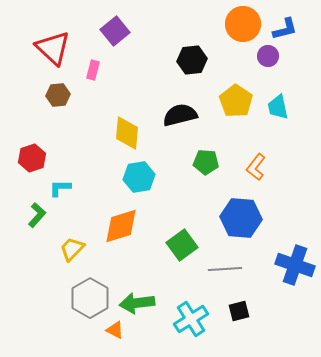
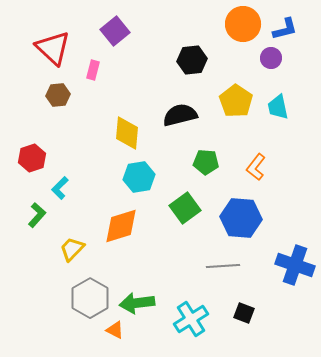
purple circle: moved 3 px right, 2 px down
cyan L-shape: rotated 45 degrees counterclockwise
green square: moved 3 px right, 37 px up
gray line: moved 2 px left, 3 px up
black square: moved 5 px right, 2 px down; rotated 35 degrees clockwise
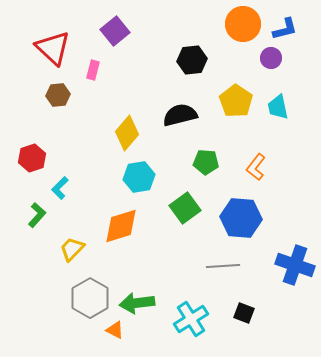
yellow diamond: rotated 36 degrees clockwise
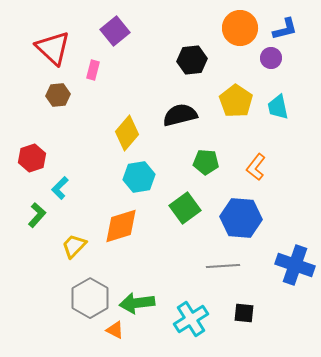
orange circle: moved 3 px left, 4 px down
yellow trapezoid: moved 2 px right, 3 px up
black square: rotated 15 degrees counterclockwise
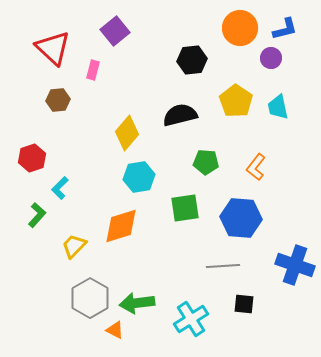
brown hexagon: moved 5 px down
green square: rotated 28 degrees clockwise
black square: moved 9 px up
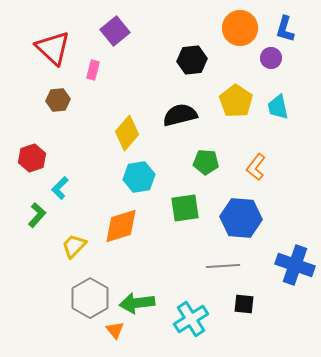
blue L-shape: rotated 120 degrees clockwise
orange triangle: rotated 24 degrees clockwise
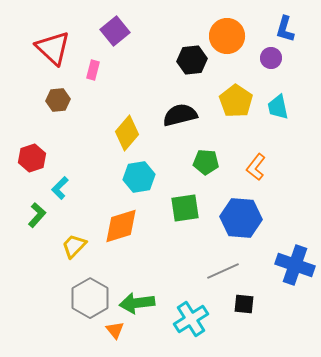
orange circle: moved 13 px left, 8 px down
gray line: moved 5 px down; rotated 20 degrees counterclockwise
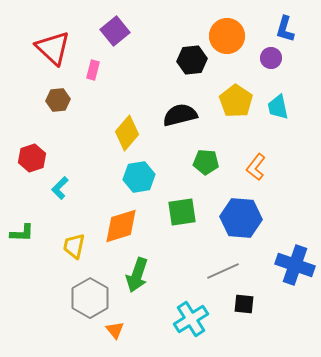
green square: moved 3 px left, 4 px down
green L-shape: moved 15 px left, 18 px down; rotated 50 degrees clockwise
yellow trapezoid: rotated 32 degrees counterclockwise
green arrow: moved 28 px up; rotated 64 degrees counterclockwise
